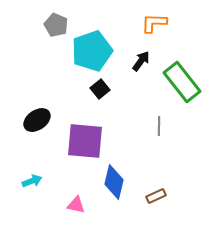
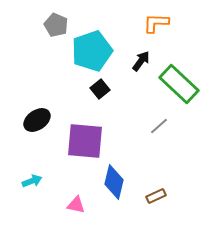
orange L-shape: moved 2 px right
green rectangle: moved 3 px left, 2 px down; rotated 9 degrees counterclockwise
gray line: rotated 48 degrees clockwise
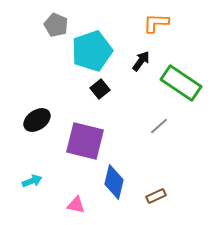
green rectangle: moved 2 px right, 1 px up; rotated 9 degrees counterclockwise
purple square: rotated 9 degrees clockwise
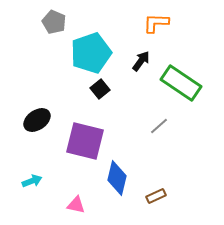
gray pentagon: moved 2 px left, 3 px up
cyan pentagon: moved 1 px left, 2 px down
blue diamond: moved 3 px right, 4 px up
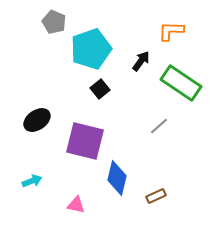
orange L-shape: moved 15 px right, 8 px down
cyan pentagon: moved 4 px up
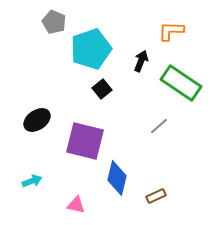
black arrow: rotated 15 degrees counterclockwise
black square: moved 2 px right
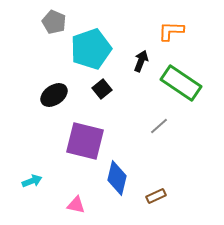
black ellipse: moved 17 px right, 25 px up
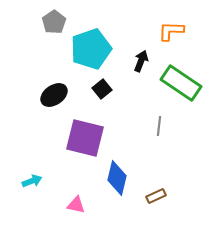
gray pentagon: rotated 15 degrees clockwise
gray line: rotated 42 degrees counterclockwise
purple square: moved 3 px up
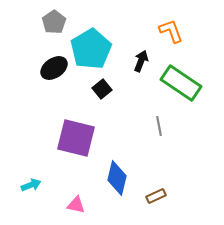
orange L-shape: rotated 68 degrees clockwise
cyan pentagon: rotated 12 degrees counterclockwise
black ellipse: moved 27 px up
gray line: rotated 18 degrees counterclockwise
purple square: moved 9 px left
cyan arrow: moved 1 px left, 4 px down
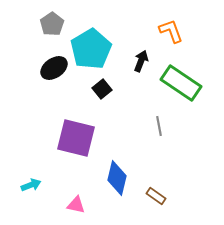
gray pentagon: moved 2 px left, 2 px down
brown rectangle: rotated 60 degrees clockwise
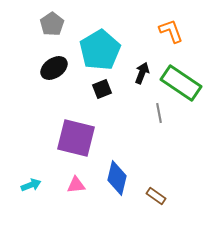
cyan pentagon: moved 9 px right, 1 px down
black arrow: moved 1 px right, 12 px down
black square: rotated 18 degrees clockwise
gray line: moved 13 px up
pink triangle: moved 20 px up; rotated 18 degrees counterclockwise
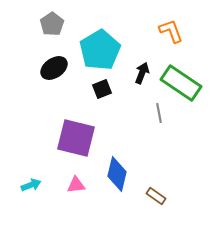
blue diamond: moved 4 px up
